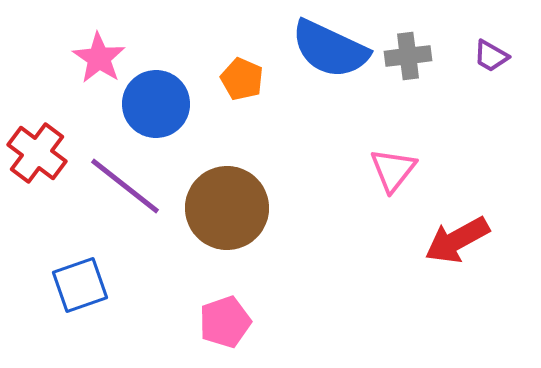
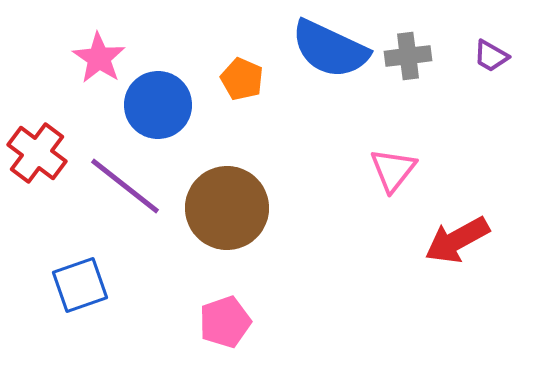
blue circle: moved 2 px right, 1 px down
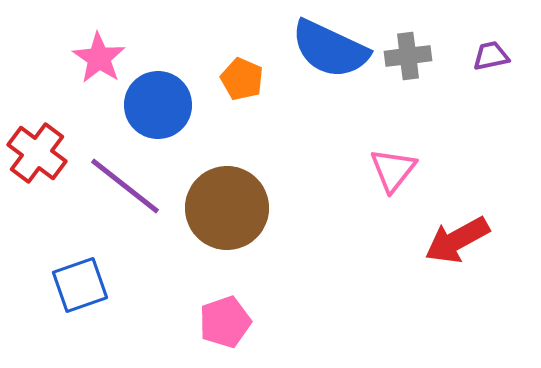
purple trapezoid: rotated 138 degrees clockwise
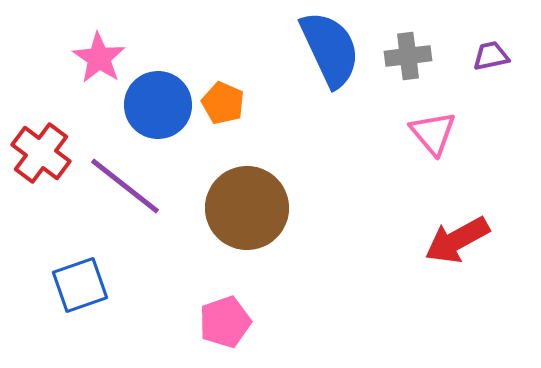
blue semicircle: rotated 140 degrees counterclockwise
orange pentagon: moved 19 px left, 24 px down
red cross: moved 4 px right
pink triangle: moved 40 px right, 37 px up; rotated 18 degrees counterclockwise
brown circle: moved 20 px right
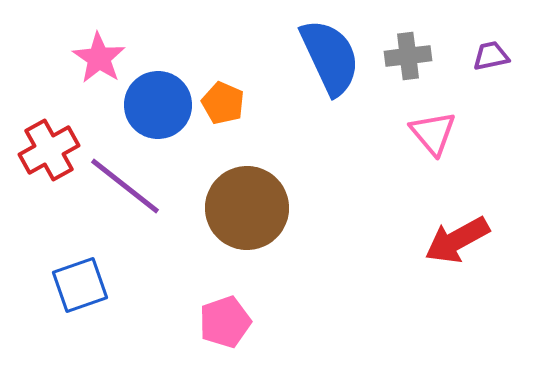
blue semicircle: moved 8 px down
red cross: moved 8 px right, 3 px up; rotated 24 degrees clockwise
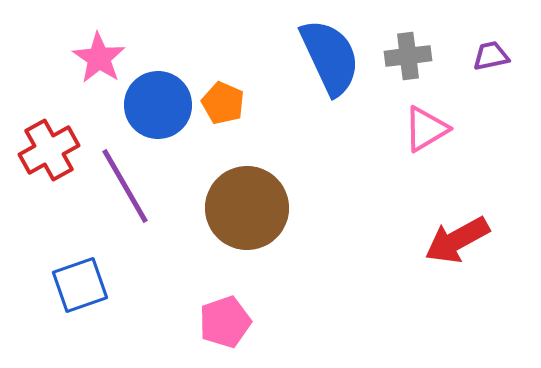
pink triangle: moved 7 px left, 4 px up; rotated 39 degrees clockwise
purple line: rotated 22 degrees clockwise
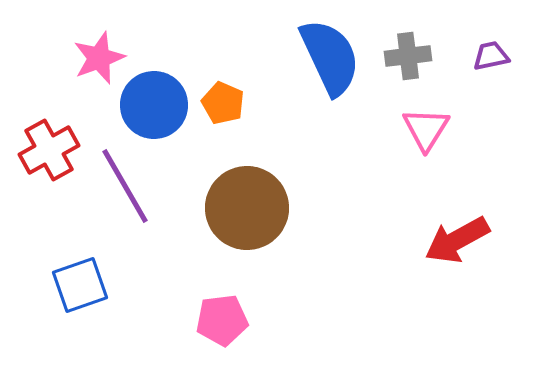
pink star: rotated 18 degrees clockwise
blue circle: moved 4 px left
pink triangle: rotated 27 degrees counterclockwise
pink pentagon: moved 3 px left, 2 px up; rotated 12 degrees clockwise
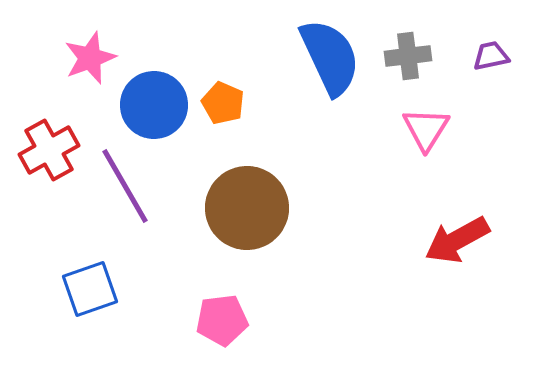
pink star: moved 9 px left
blue square: moved 10 px right, 4 px down
